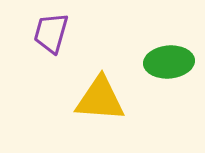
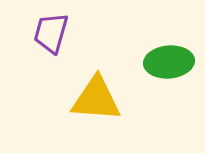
yellow triangle: moved 4 px left
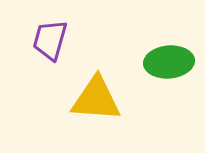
purple trapezoid: moved 1 px left, 7 px down
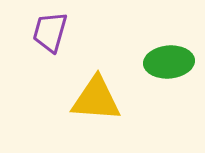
purple trapezoid: moved 8 px up
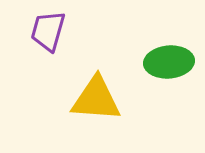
purple trapezoid: moved 2 px left, 1 px up
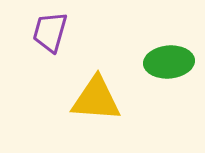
purple trapezoid: moved 2 px right, 1 px down
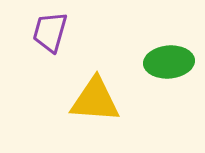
yellow triangle: moved 1 px left, 1 px down
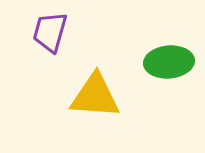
yellow triangle: moved 4 px up
